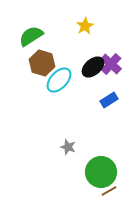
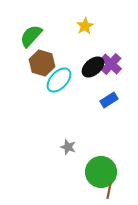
green semicircle: rotated 15 degrees counterclockwise
brown line: rotated 49 degrees counterclockwise
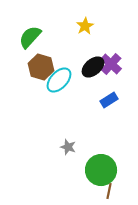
green semicircle: moved 1 px left, 1 px down
brown hexagon: moved 1 px left, 4 px down
green circle: moved 2 px up
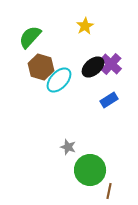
green circle: moved 11 px left
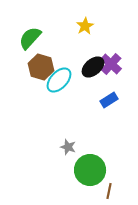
green semicircle: moved 1 px down
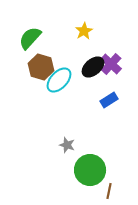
yellow star: moved 1 px left, 5 px down
gray star: moved 1 px left, 2 px up
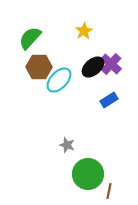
brown hexagon: moved 2 px left; rotated 15 degrees counterclockwise
green circle: moved 2 px left, 4 px down
